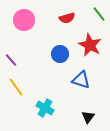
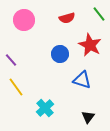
blue triangle: moved 1 px right
cyan cross: rotated 18 degrees clockwise
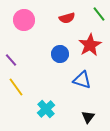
red star: rotated 15 degrees clockwise
cyan cross: moved 1 px right, 1 px down
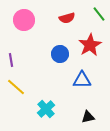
purple line: rotated 32 degrees clockwise
blue triangle: rotated 18 degrees counterclockwise
yellow line: rotated 12 degrees counterclockwise
black triangle: rotated 40 degrees clockwise
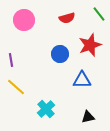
red star: rotated 10 degrees clockwise
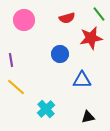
red star: moved 1 px right, 7 px up; rotated 10 degrees clockwise
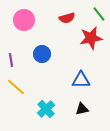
blue circle: moved 18 px left
blue triangle: moved 1 px left
black triangle: moved 6 px left, 8 px up
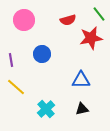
red semicircle: moved 1 px right, 2 px down
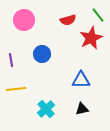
green line: moved 1 px left, 1 px down
red star: rotated 15 degrees counterclockwise
yellow line: moved 2 px down; rotated 48 degrees counterclockwise
